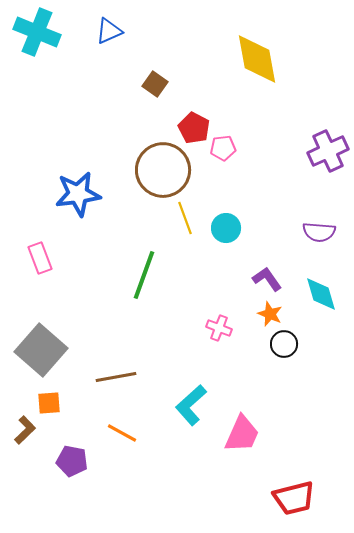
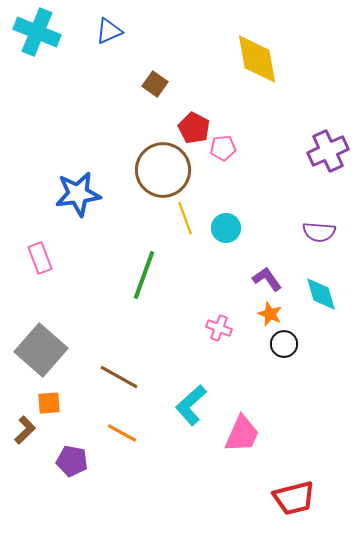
brown line: moved 3 px right; rotated 39 degrees clockwise
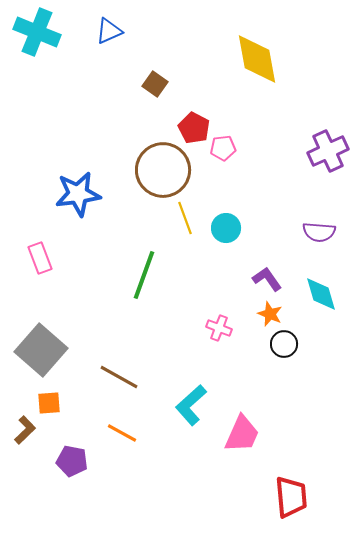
red trapezoid: moved 3 px left, 1 px up; rotated 81 degrees counterclockwise
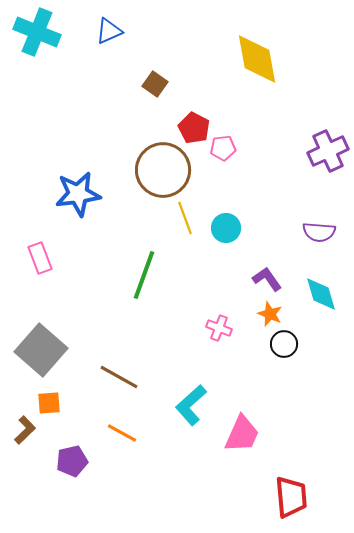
purple pentagon: rotated 24 degrees counterclockwise
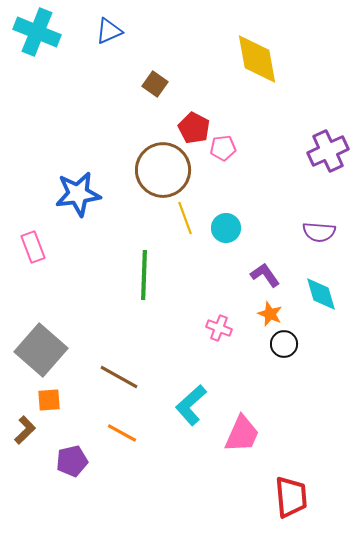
pink rectangle: moved 7 px left, 11 px up
green line: rotated 18 degrees counterclockwise
purple L-shape: moved 2 px left, 4 px up
orange square: moved 3 px up
